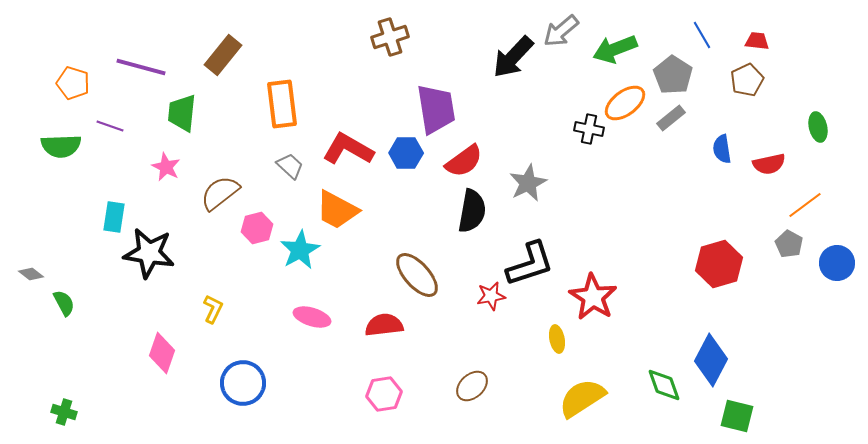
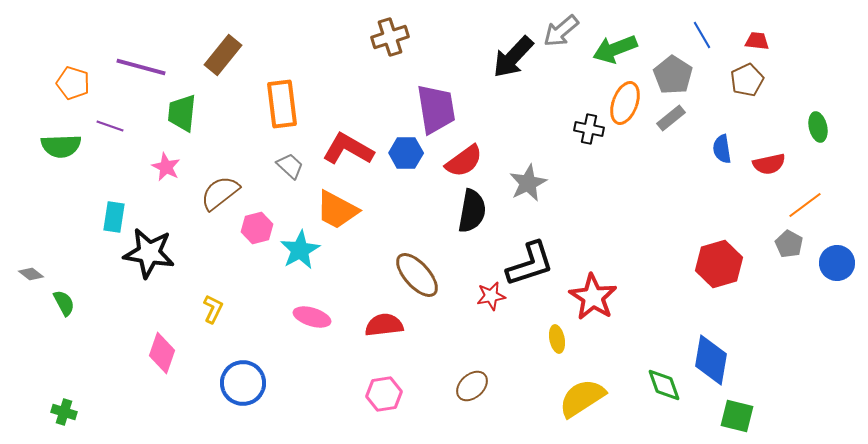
orange ellipse at (625, 103): rotated 33 degrees counterclockwise
blue diamond at (711, 360): rotated 18 degrees counterclockwise
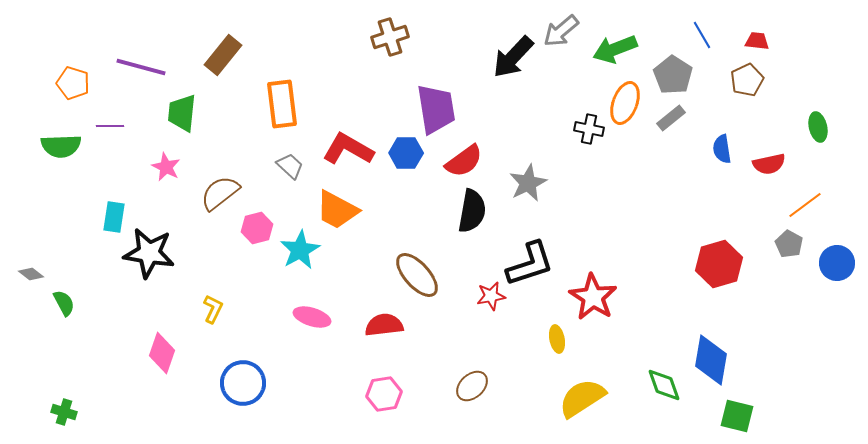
purple line at (110, 126): rotated 20 degrees counterclockwise
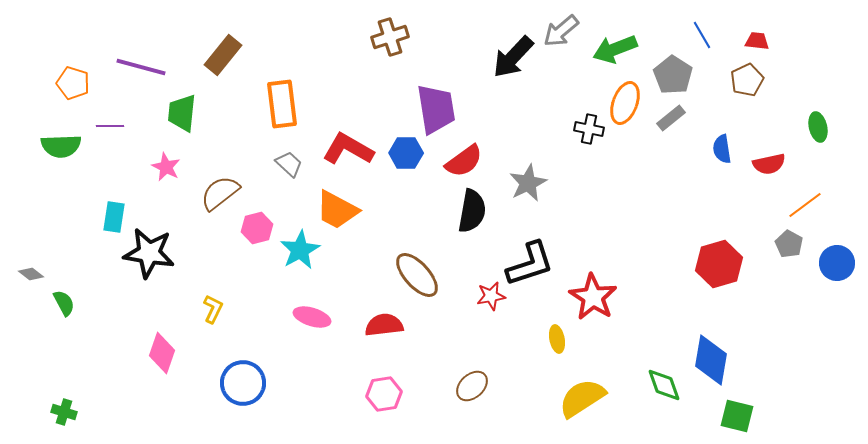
gray trapezoid at (290, 166): moved 1 px left, 2 px up
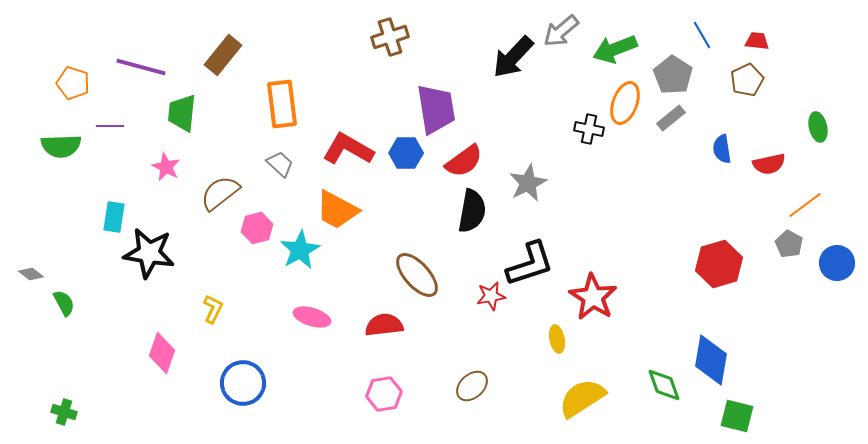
gray trapezoid at (289, 164): moved 9 px left
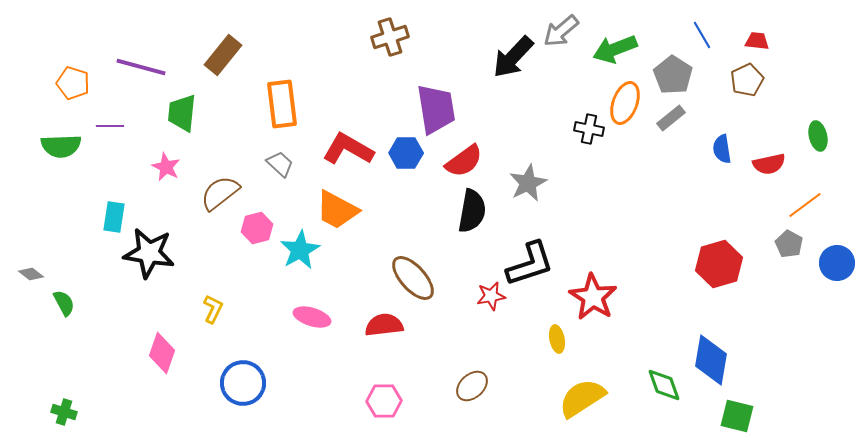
green ellipse at (818, 127): moved 9 px down
brown ellipse at (417, 275): moved 4 px left, 3 px down
pink hexagon at (384, 394): moved 7 px down; rotated 8 degrees clockwise
